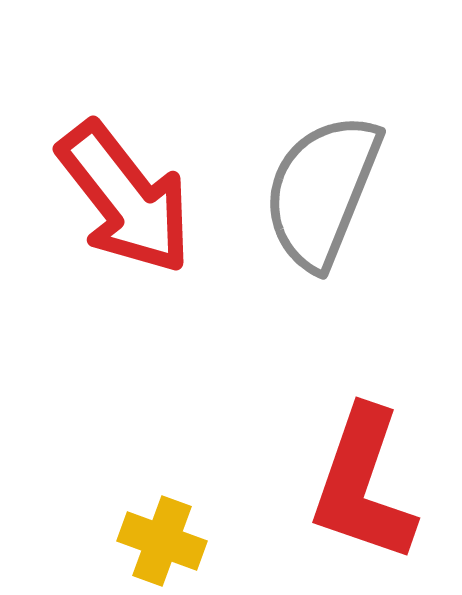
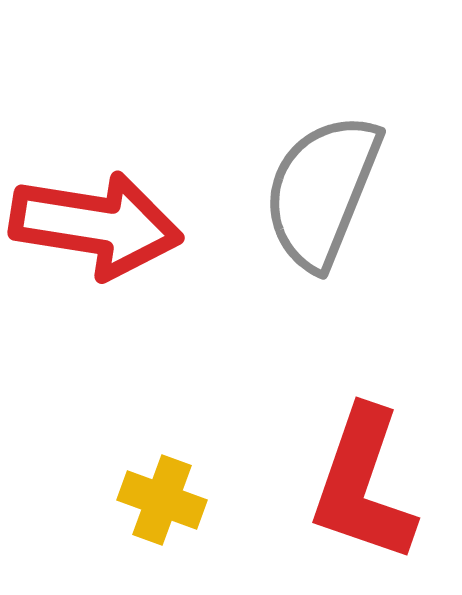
red arrow: moved 29 px left, 27 px down; rotated 43 degrees counterclockwise
yellow cross: moved 41 px up
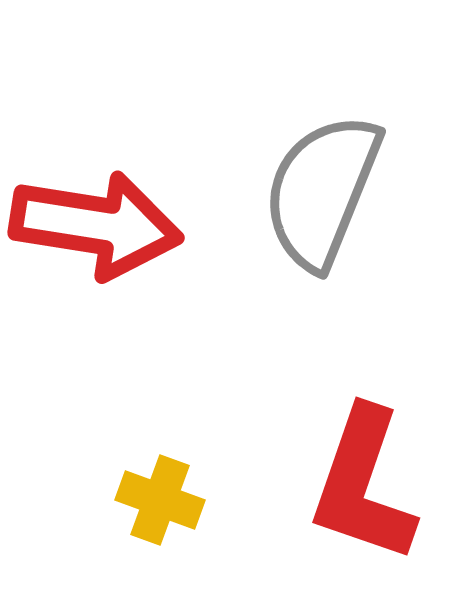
yellow cross: moved 2 px left
